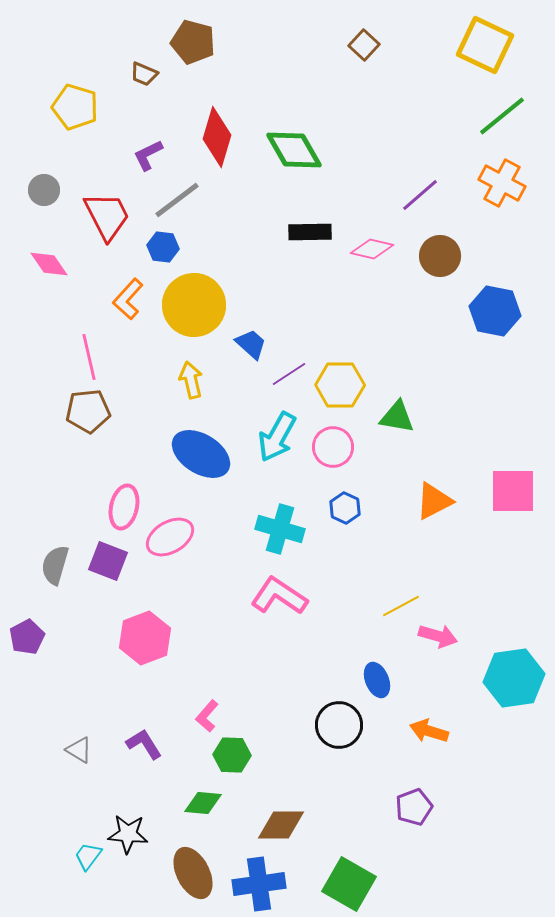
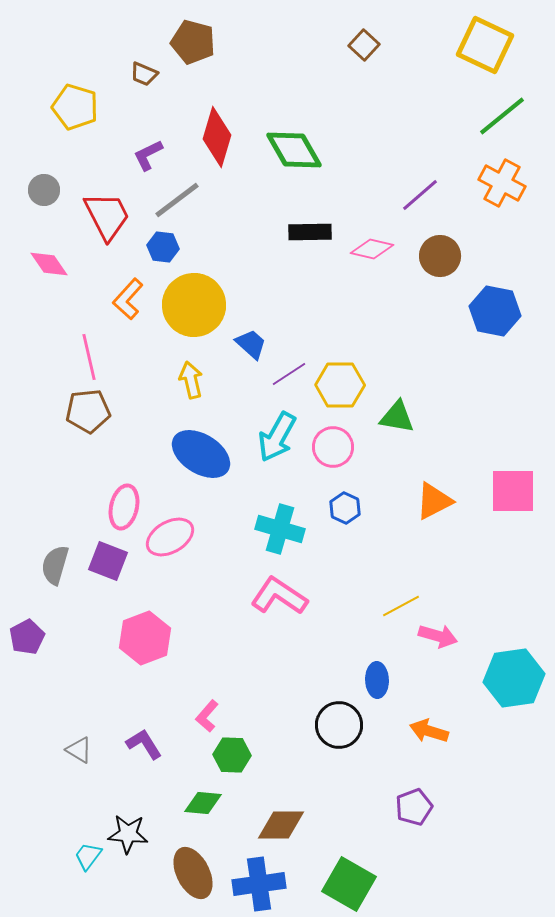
blue ellipse at (377, 680): rotated 20 degrees clockwise
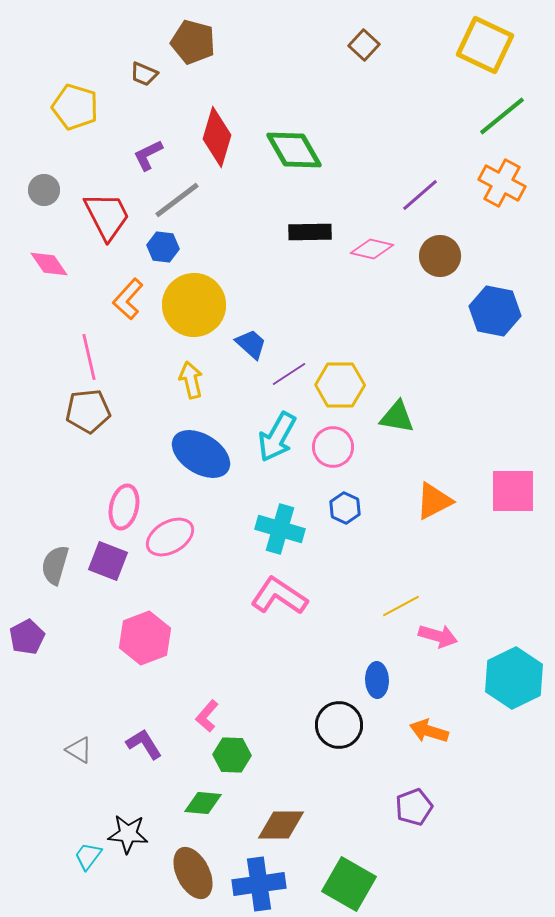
cyan hexagon at (514, 678): rotated 18 degrees counterclockwise
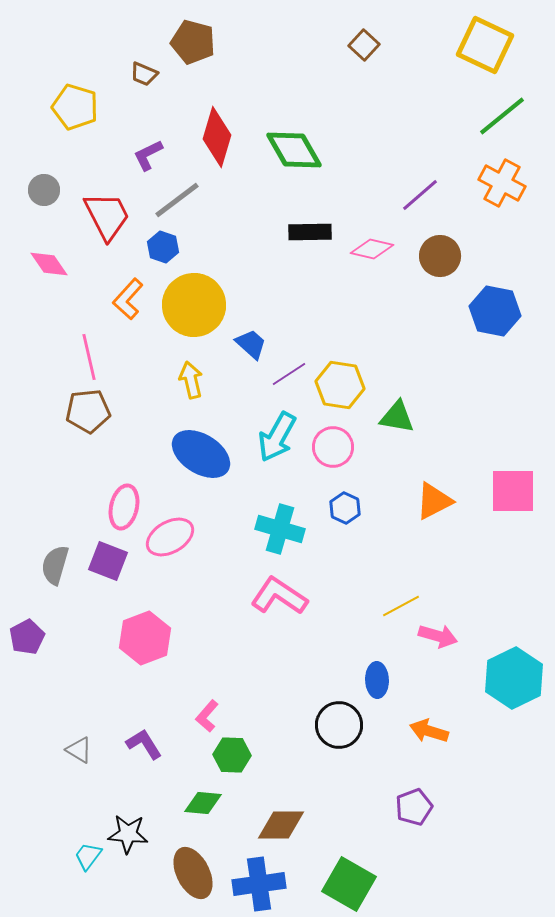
blue hexagon at (163, 247): rotated 12 degrees clockwise
yellow hexagon at (340, 385): rotated 9 degrees clockwise
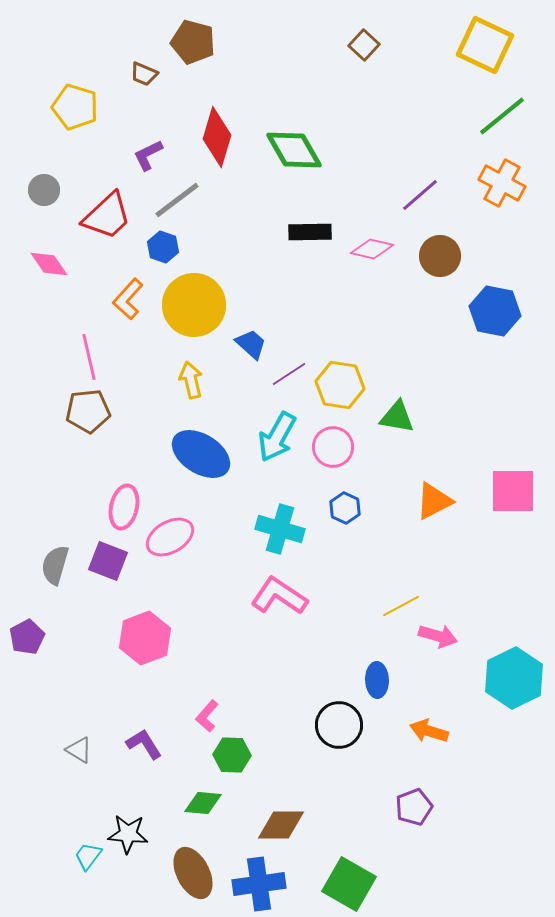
red trapezoid at (107, 216): rotated 74 degrees clockwise
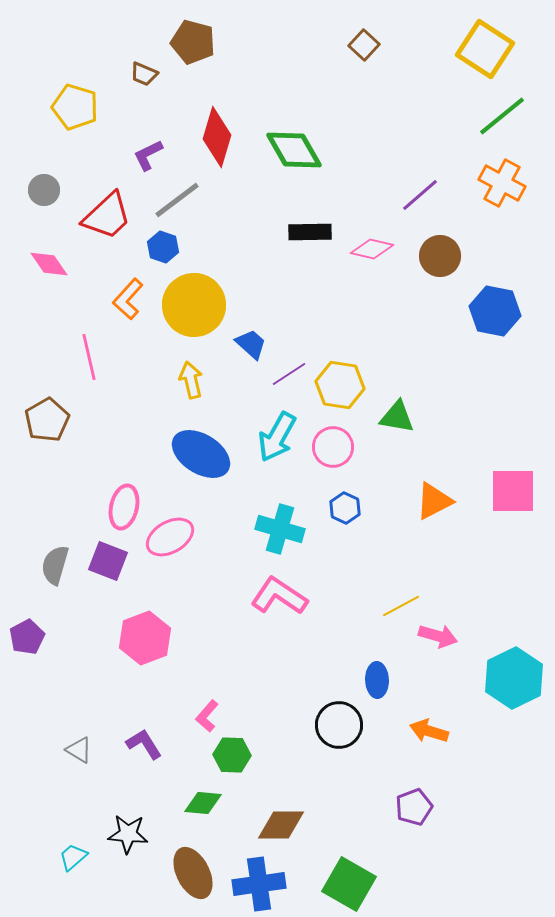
yellow square at (485, 45): moved 4 px down; rotated 8 degrees clockwise
brown pentagon at (88, 411): moved 41 px left, 9 px down; rotated 24 degrees counterclockwise
cyan trapezoid at (88, 856): moved 15 px left, 1 px down; rotated 12 degrees clockwise
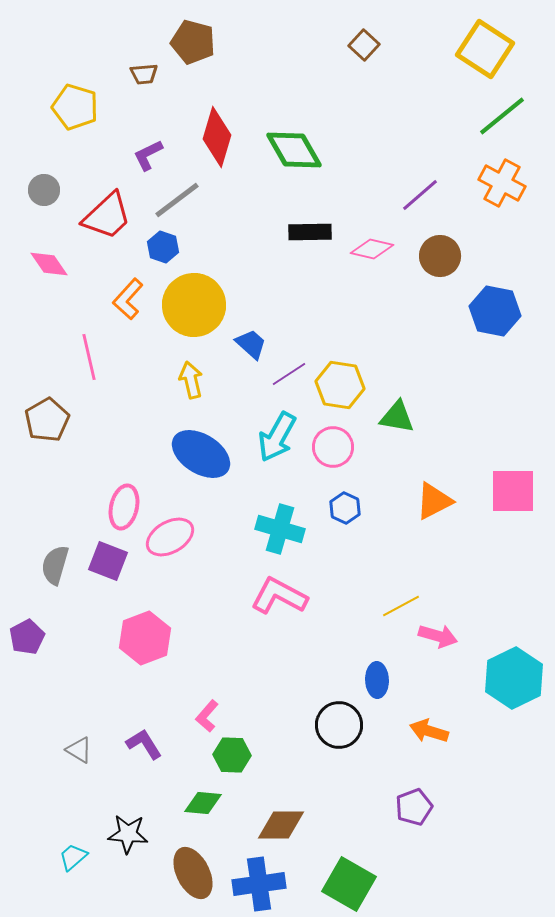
brown trapezoid at (144, 74): rotated 28 degrees counterclockwise
pink L-shape at (279, 596): rotated 6 degrees counterclockwise
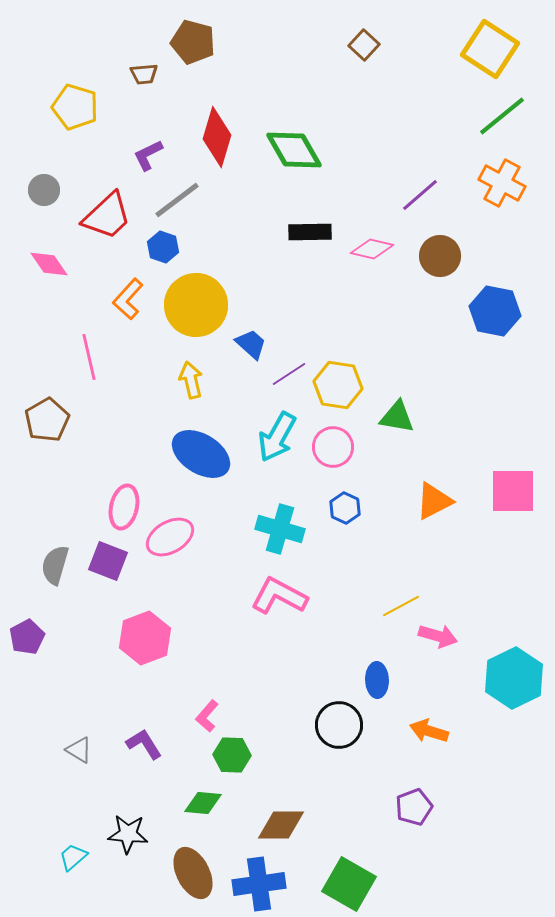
yellow square at (485, 49): moved 5 px right
yellow circle at (194, 305): moved 2 px right
yellow hexagon at (340, 385): moved 2 px left
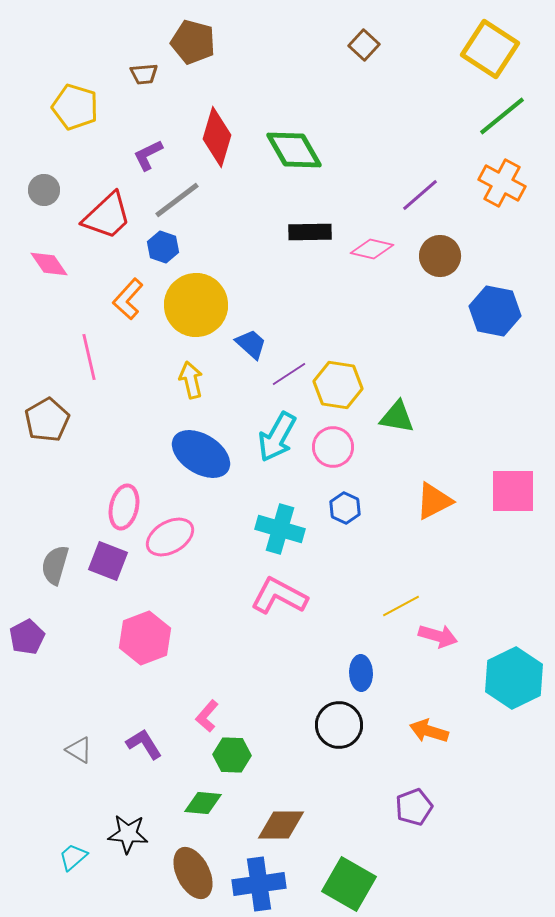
blue ellipse at (377, 680): moved 16 px left, 7 px up
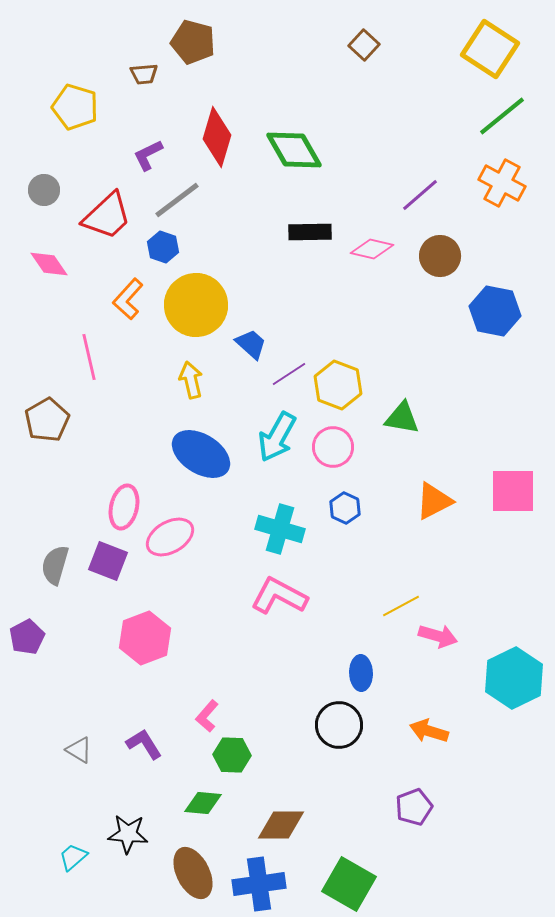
yellow hexagon at (338, 385): rotated 12 degrees clockwise
green triangle at (397, 417): moved 5 px right, 1 px down
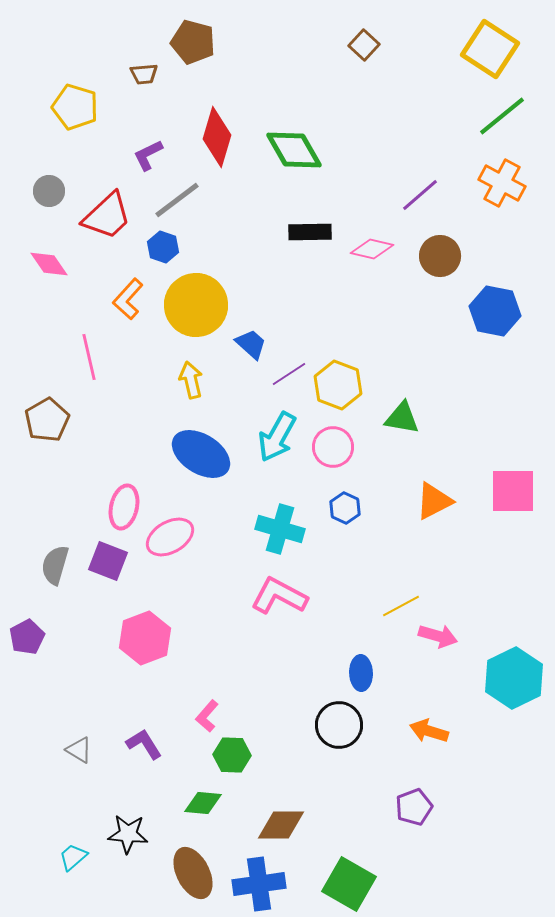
gray circle at (44, 190): moved 5 px right, 1 px down
